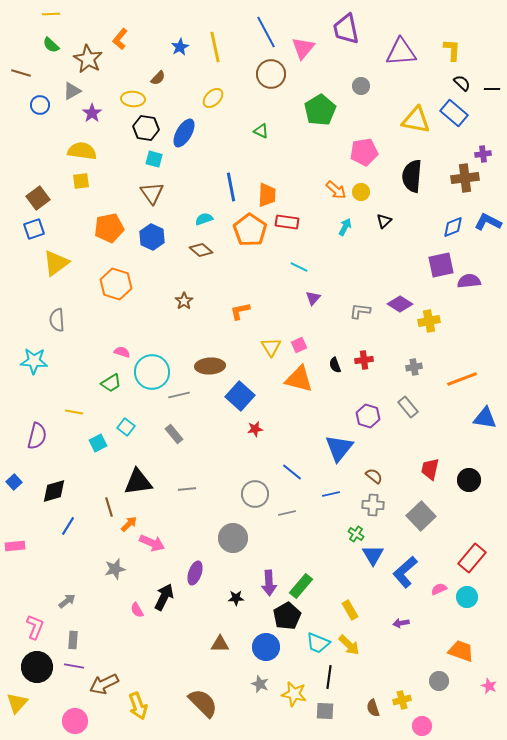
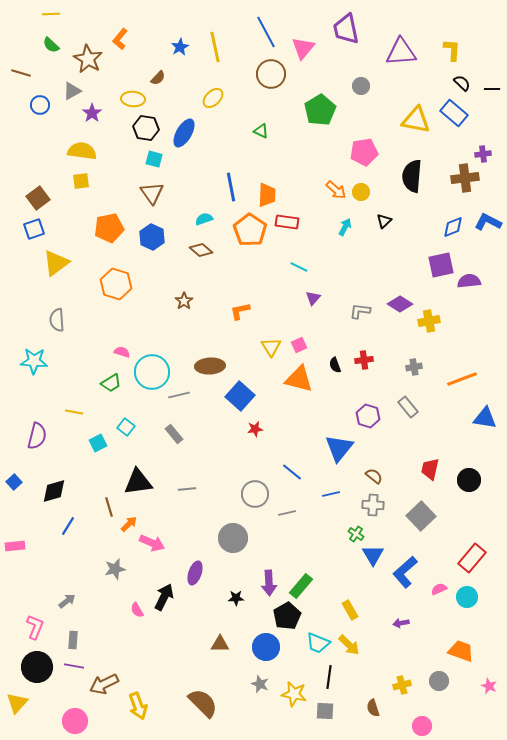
yellow cross at (402, 700): moved 15 px up
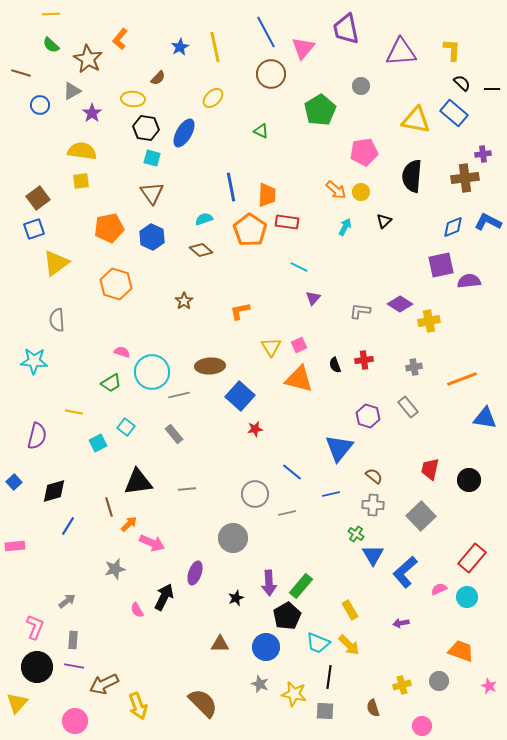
cyan square at (154, 159): moved 2 px left, 1 px up
black star at (236, 598): rotated 21 degrees counterclockwise
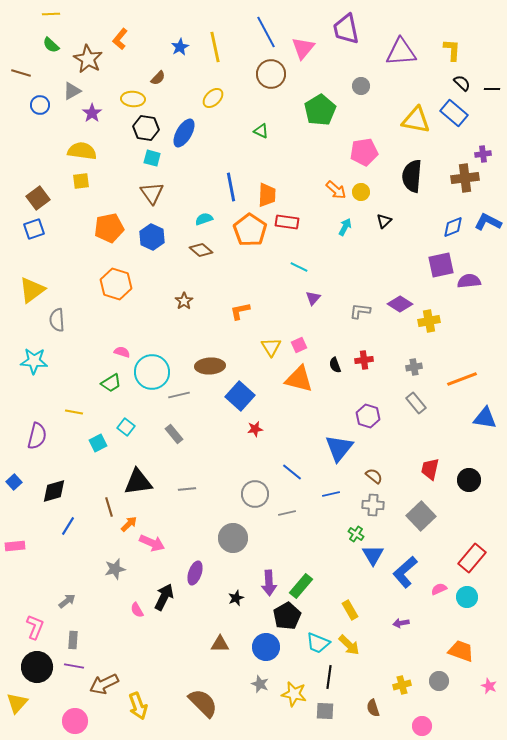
yellow triangle at (56, 263): moved 24 px left, 27 px down
gray rectangle at (408, 407): moved 8 px right, 4 px up
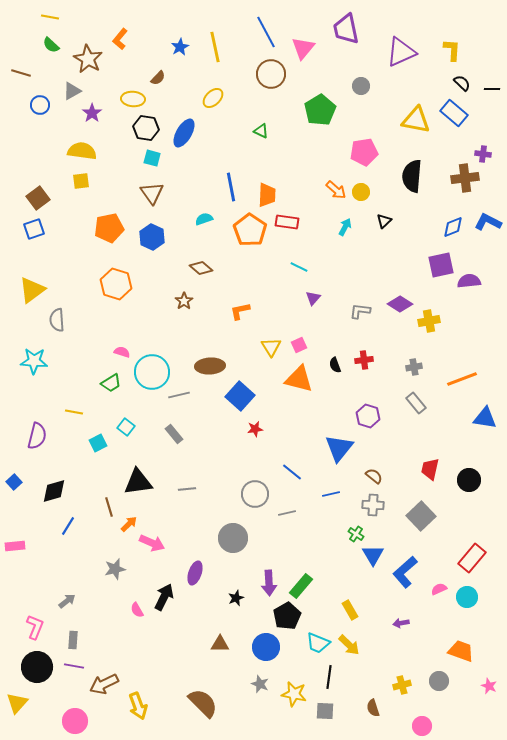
yellow line at (51, 14): moved 1 px left, 3 px down; rotated 12 degrees clockwise
purple triangle at (401, 52): rotated 20 degrees counterclockwise
purple cross at (483, 154): rotated 14 degrees clockwise
brown diamond at (201, 250): moved 18 px down
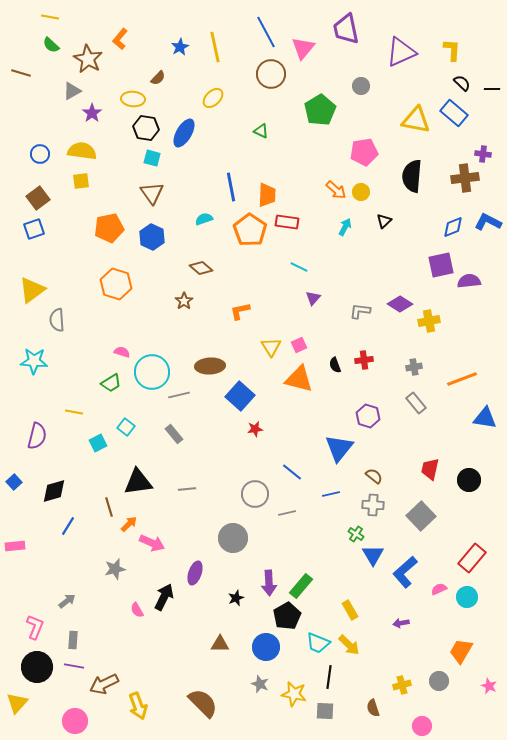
blue circle at (40, 105): moved 49 px down
orange trapezoid at (461, 651): rotated 80 degrees counterclockwise
